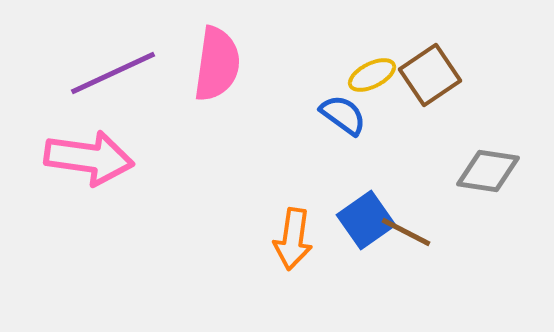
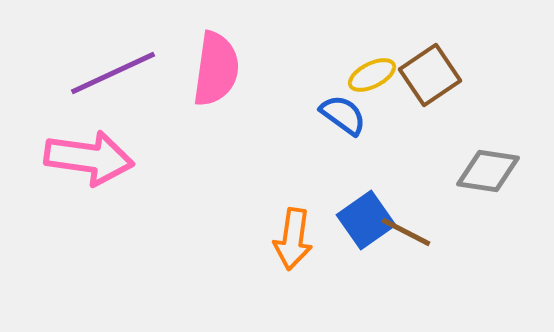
pink semicircle: moved 1 px left, 5 px down
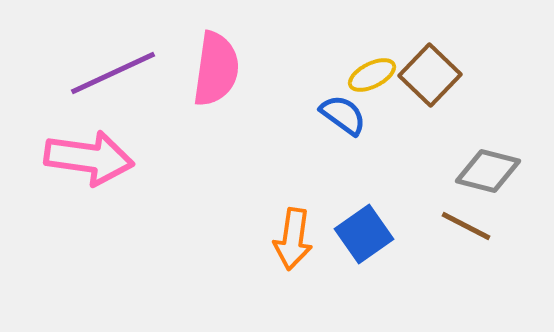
brown square: rotated 12 degrees counterclockwise
gray diamond: rotated 6 degrees clockwise
blue square: moved 2 px left, 14 px down
brown line: moved 60 px right, 6 px up
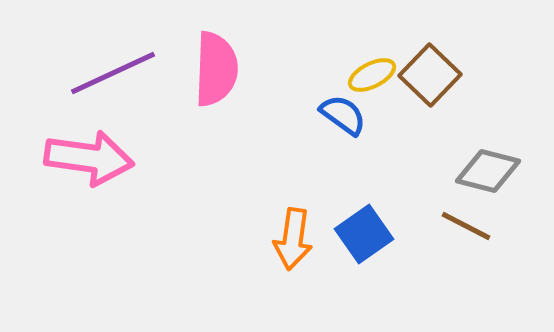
pink semicircle: rotated 6 degrees counterclockwise
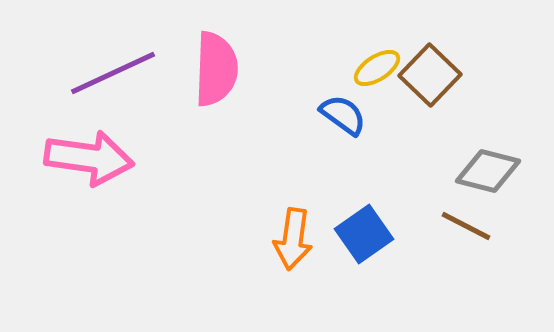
yellow ellipse: moved 5 px right, 7 px up; rotated 6 degrees counterclockwise
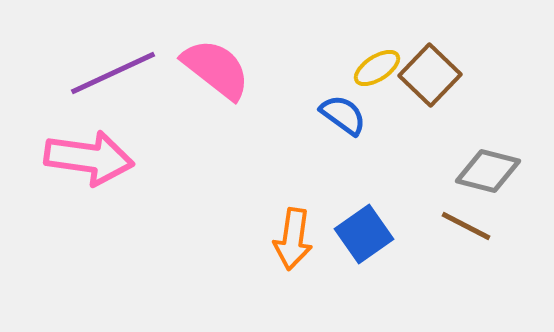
pink semicircle: rotated 54 degrees counterclockwise
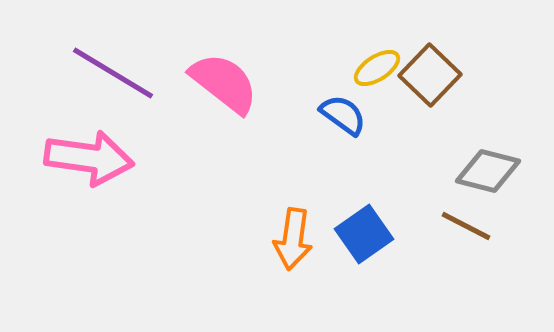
pink semicircle: moved 8 px right, 14 px down
purple line: rotated 56 degrees clockwise
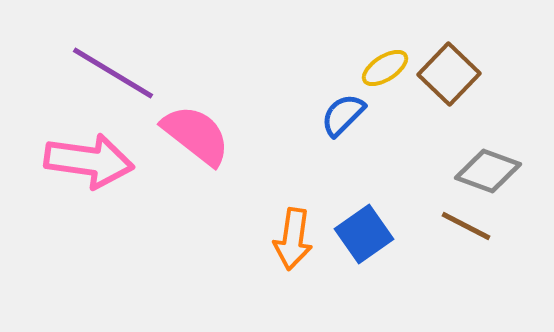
yellow ellipse: moved 8 px right
brown square: moved 19 px right, 1 px up
pink semicircle: moved 28 px left, 52 px down
blue semicircle: rotated 81 degrees counterclockwise
pink arrow: moved 3 px down
gray diamond: rotated 6 degrees clockwise
